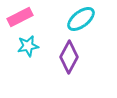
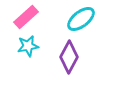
pink rectangle: moved 6 px right; rotated 15 degrees counterclockwise
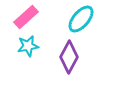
cyan ellipse: rotated 12 degrees counterclockwise
